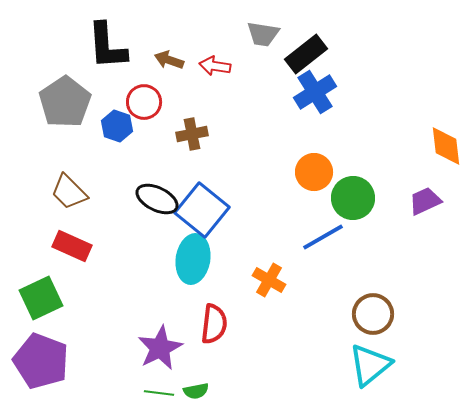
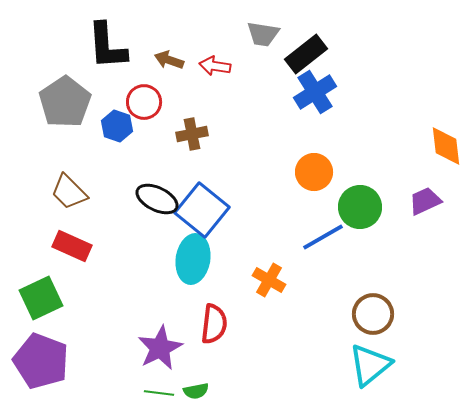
green circle: moved 7 px right, 9 px down
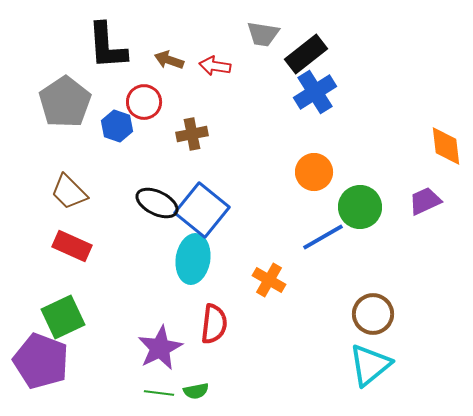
black ellipse: moved 4 px down
green square: moved 22 px right, 19 px down
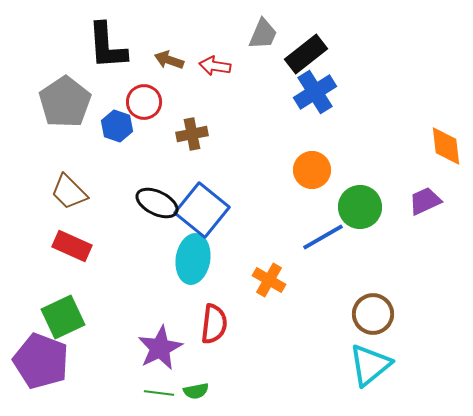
gray trapezoid: rotated 76 degrees counterclockwise
orange circle: moved 2 px left, 2 px up
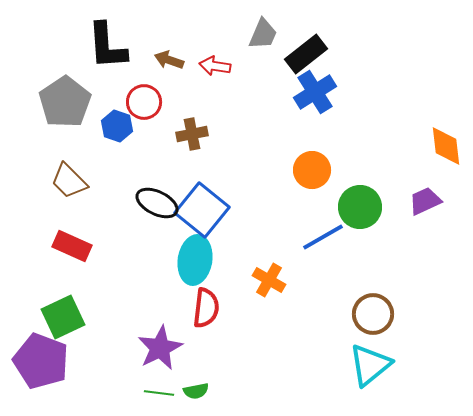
brown trapezoid: moved 11 px up
cyan ellipse: moved 2 px right, 1 px down
red semicircle: moved 8 px left, 16 px up
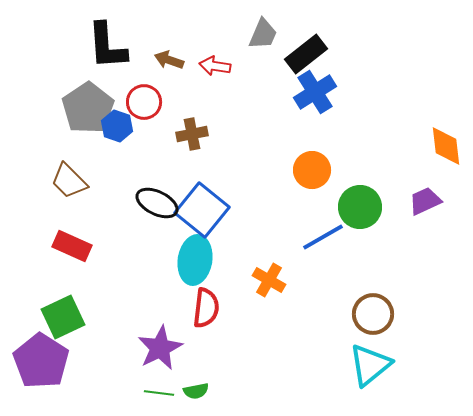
gray pentagon: moved 23 px right, 6 px down
purple pentagon: rotated 12 degrees clockwise
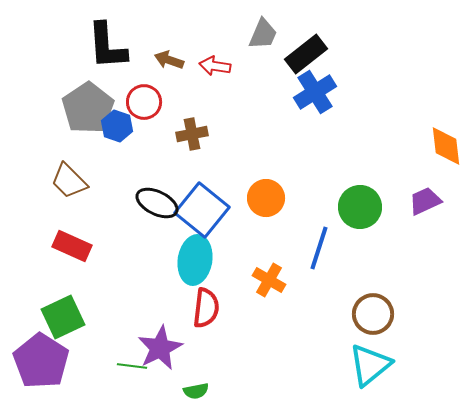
orange circle: moved 46 px left, 28 px down
blue line: moved 4 px left, 11 px down; rotated 42 degrees counterclockwise
green line: moved 27 px left, 27 px up
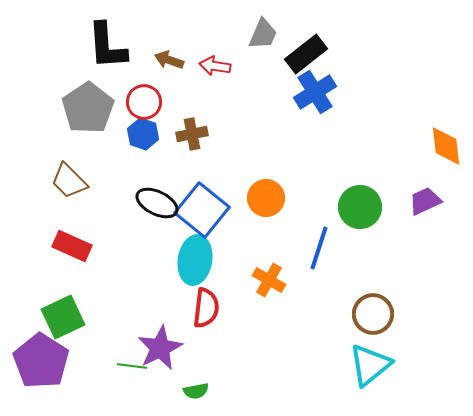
blue hexagon: moved 26 px right, 8 px down
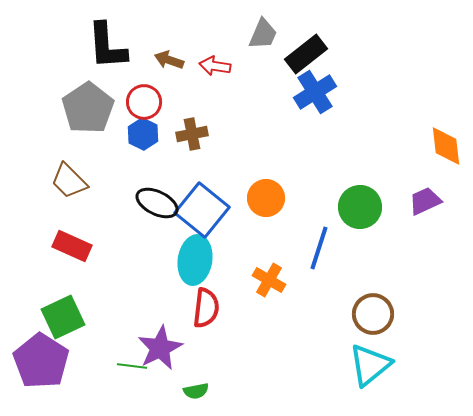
blue hexagon: rotated 8 degrees clockwise
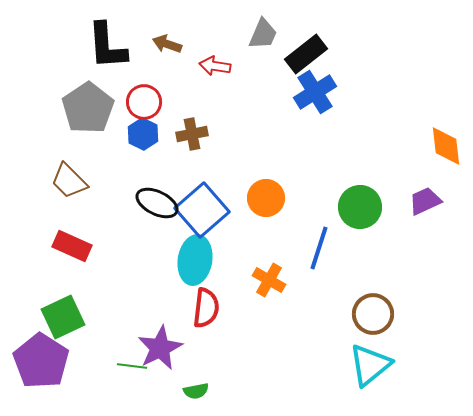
brown arrow: moved 2 px left, 16 px up
blue square: rotated 10 degrees clockwise
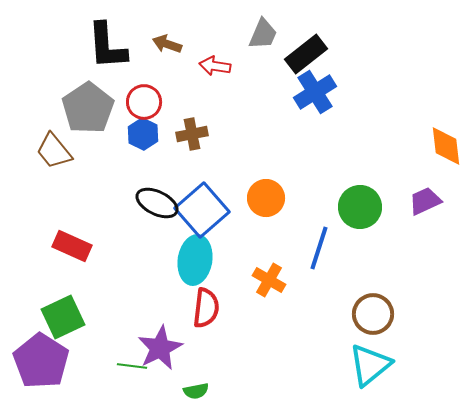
brown trapezoid: moved 15 px left, 30 px up; rotated 6 degrees clockwise
